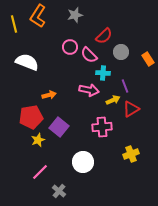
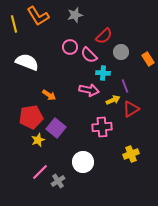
orange L-shape: rotated 65 degrees counterclockwise
orange arrow: rotated 48 degrees clockwise
purple square: moved 3 px left, 1 px down
gray cross: moved 1 px left, 10 px up; rotated 16 degrees clockwise
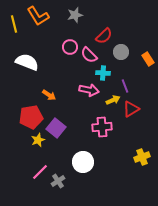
yellow cross: moved 11 px right, 3 px down
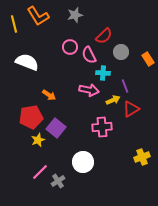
pink semicircle: rotated 18 degrees clockwise
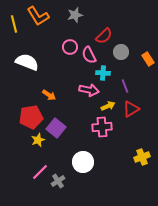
yellow arrow: moved 5 px left, 6 px down
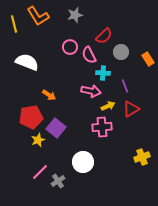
pink arrow: moved 2 px right, 1 px down
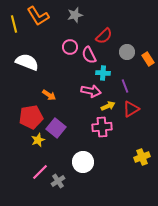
gray circle: moved 6 px right
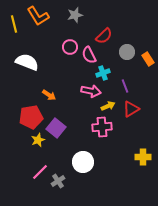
cyan cross: rotated 24 degrees counterclockwise
yellow cross: moved 1 px right; rotated 21 degrees clockwise
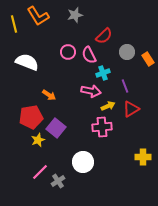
pink circle: moved 2 px left, 5 px down
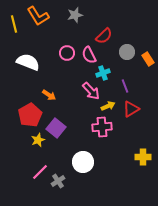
pink circle: moved 1 px left, 1 px down
white semicircle: moved 1 px right
pink arrow: rotated 36 degrees clockwise
red pentagon: moved 1 px left, 2 px up; rotated 20 degrees counterclockwise
